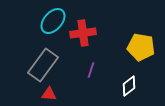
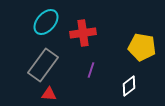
cyan ellipse: moved 7 px left, 1 px down
yellow pentagon: moved 1 px right
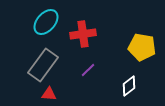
red cross: moved 1 px down
purple line: moved 3 px left; rotated 28 degrees clockwise
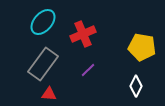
cyan ellipse: moved 3 px left
red cross: rotated 15 degrees counterclockwise
gray rectangle: moved 1 px up
white diamond: moved 7 px right; rotated 25 degrees counterclockwise
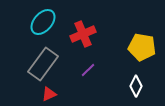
red triangle: rotated 28 degrees counterclockwise
